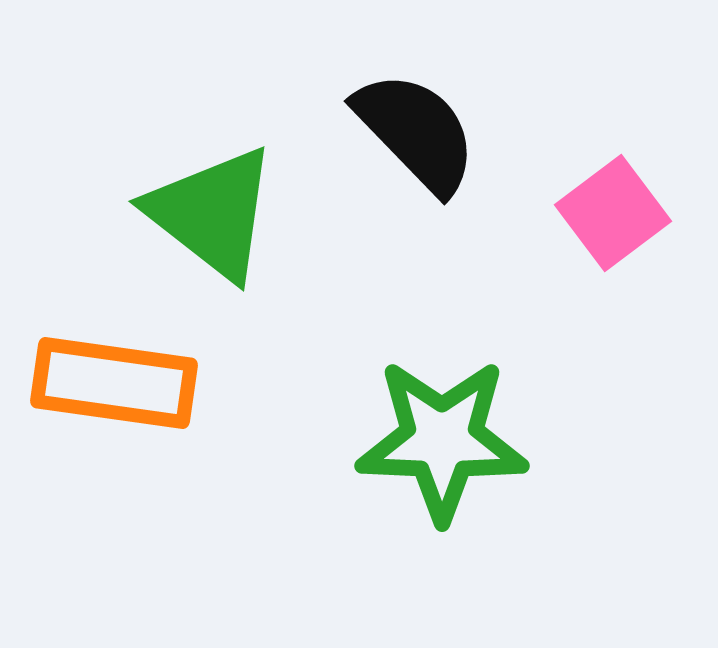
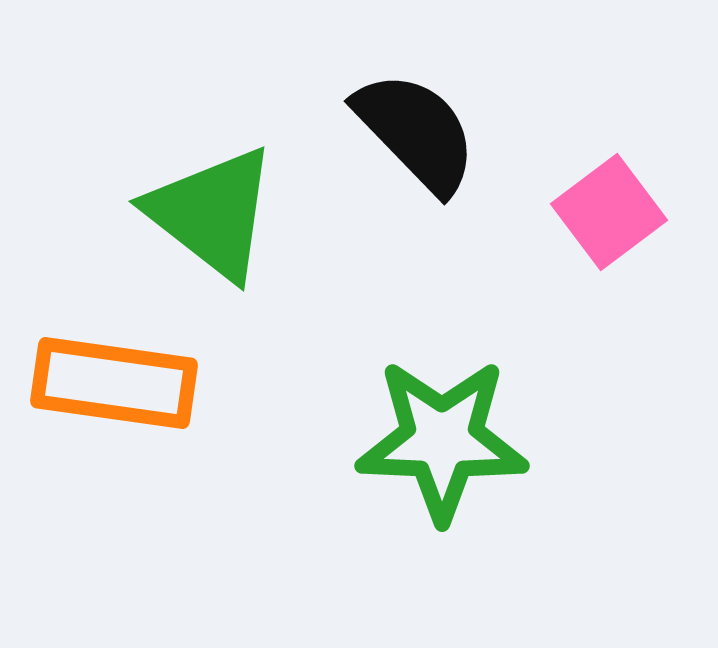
pink square: moved 4 px left, 1 px up
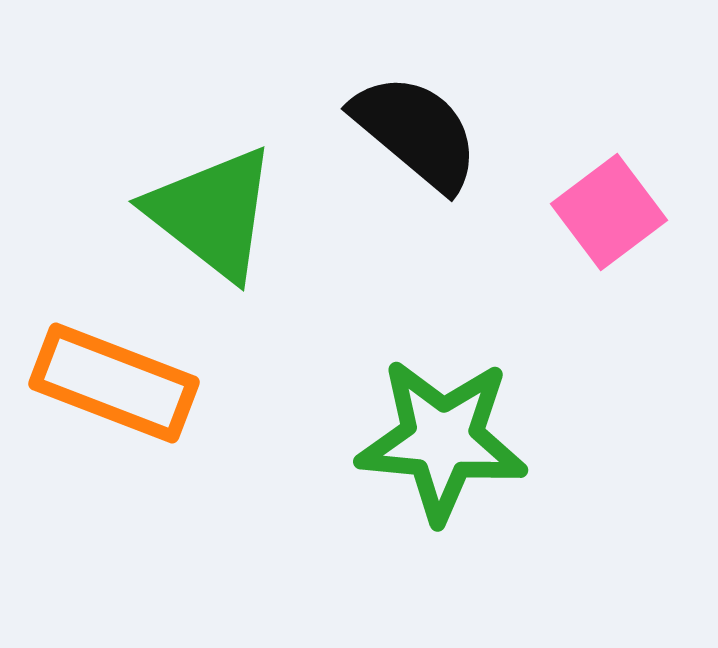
black semicircle: rotated 6 degrees counterclockwise
orange rectangle: rotated 13 degrees clockwise
green star: rotated 3 degrees clockwise
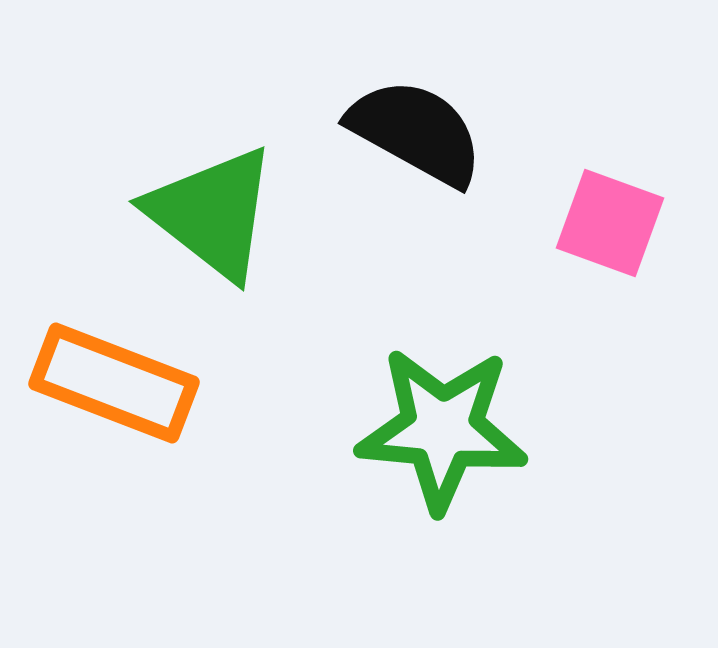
black semicircle: rotated 11 degrees counterclockwise
pink square: moved 1 px right, 11 px down; rotated 33 degrees counterclockwise
green star: moved 11 px up
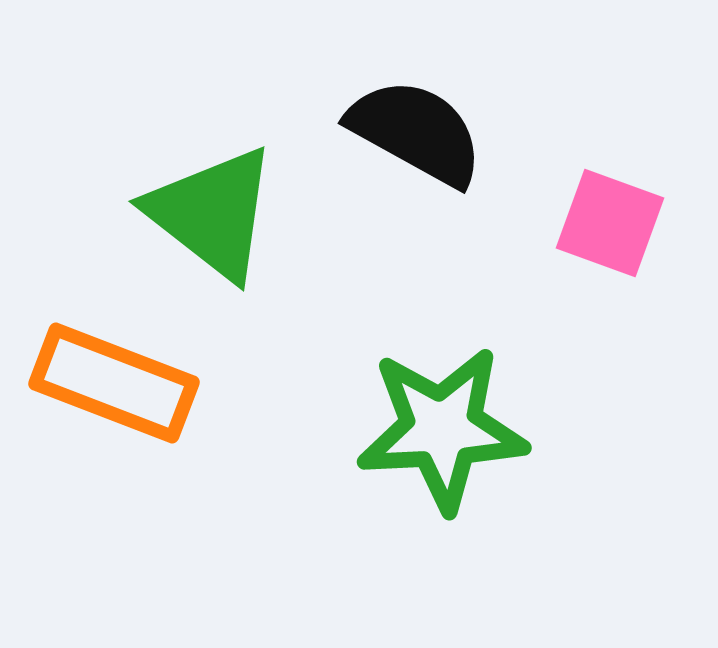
green star: rotated 8 degrees counterclockwise
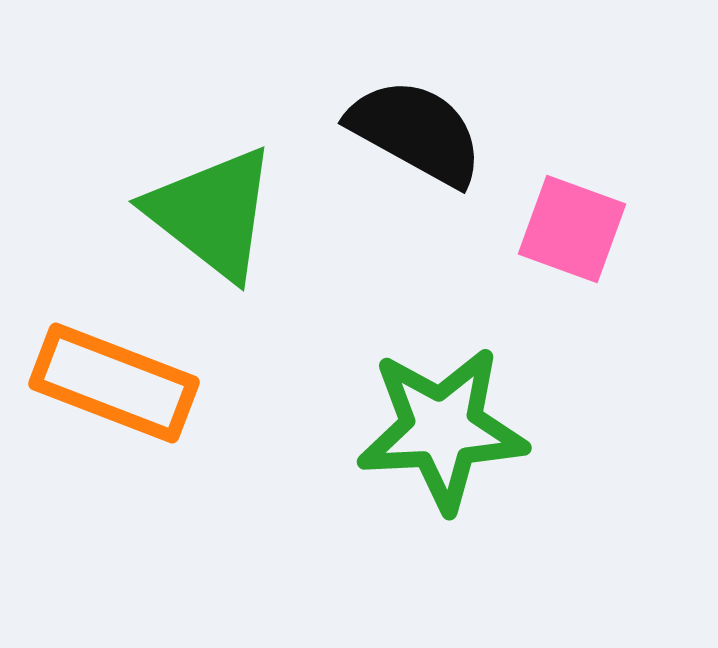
pink square: moved 38 px left, 6 px down
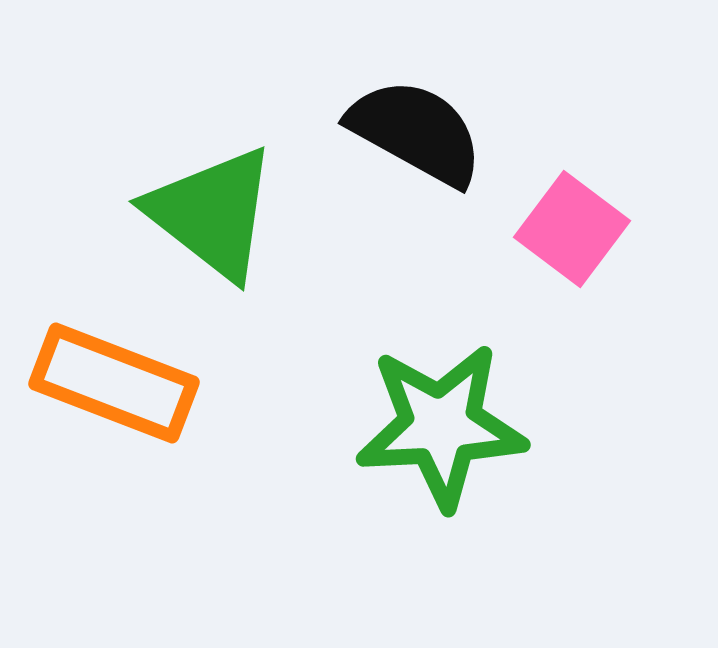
pink square: rotated 17 degrees clockwise
green star: moved 1 px left, 3 px up
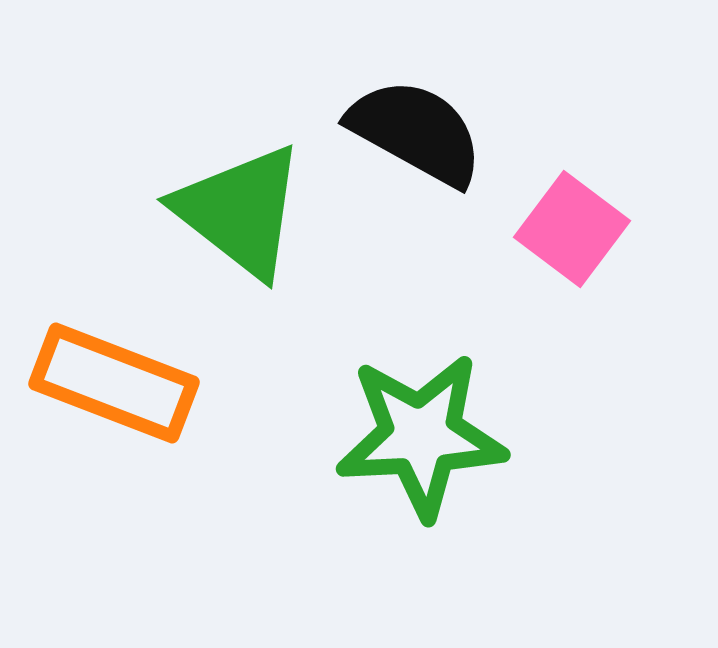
green triangle: moved 28 px right, 2 px up
green star: moved 20 px left, 10 px down
